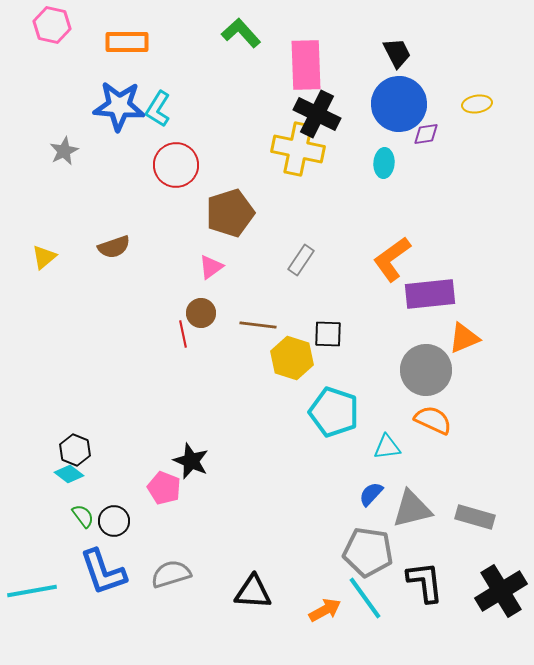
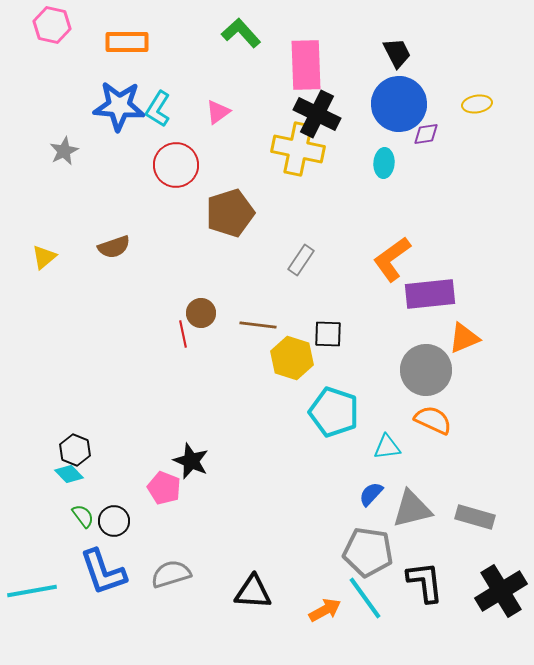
pink triangle at (211, 267): moved 7 px right, 155 px up
cyan diamond at (69, 474): rotated 8 degrees clockwise
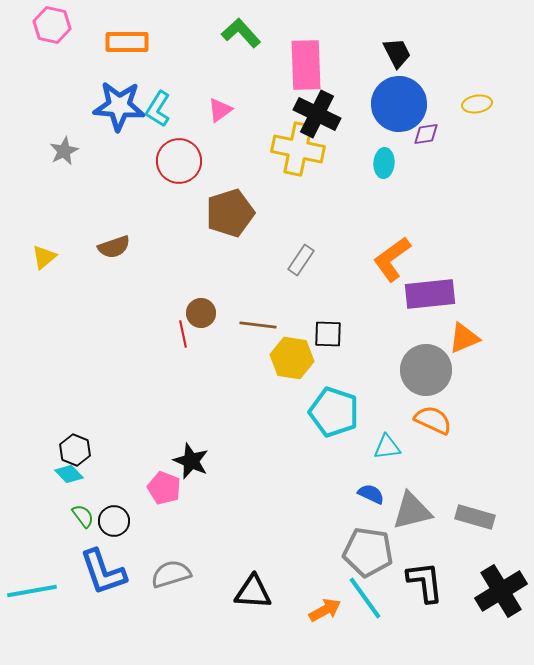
pink triangle at (218, 112): moved 2 px right, 2 px up
red circle at (176, 165): moved 3 px right, 4 px up
yellow hexagon at (292, 358): rotated 9 degrees counterclockwise
blue semicircle at (371, 494): rotated 72 degrees clockwise
gray triangle at (412, 509): moved 2 px down
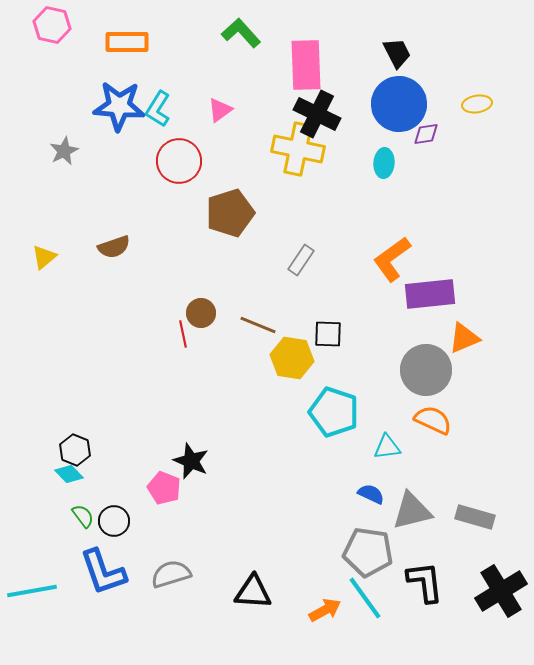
brown line at (258, 325): rotated 15 degrees clockwise
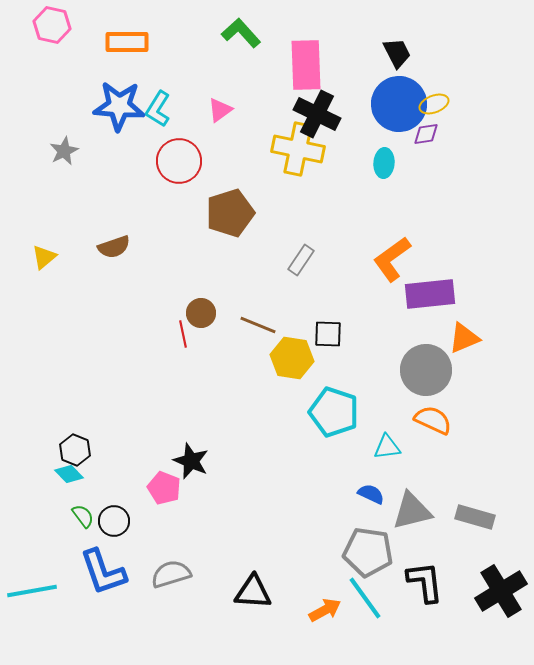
yellow ellipse at (477, 104): moved 43 px left; rotated 12 degrees counterclockwise
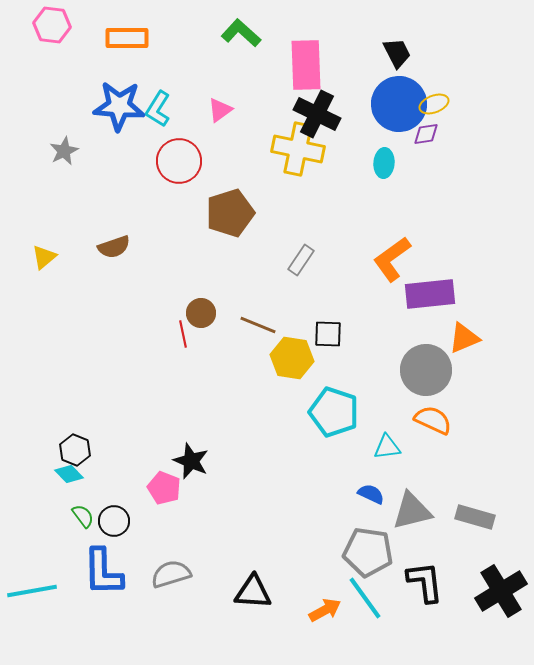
pink hexagon at (52, 25): rotated 6 degrees counterclockwise
green L-shape at (241, 33): rotated 6 degrees counterclockwise
orange rectangle at (127, 42): moved 4 px up
blue L-shape at (103, 572): rotated 18 degrees clockwise
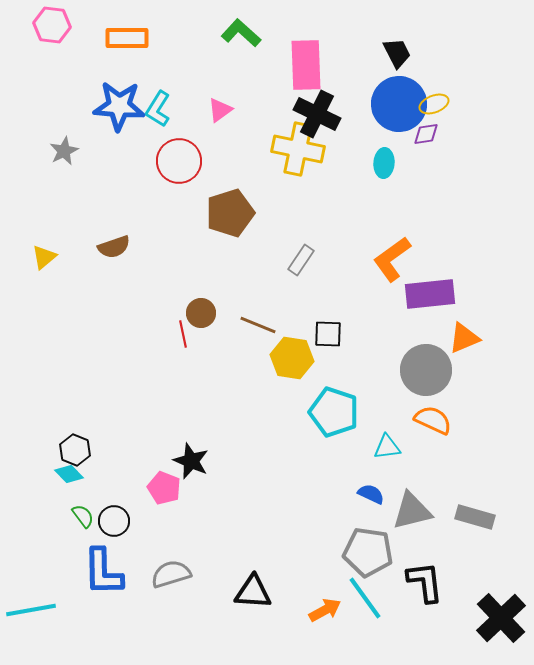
cyan line at (32, 591): moved 1 px left, 19 px down
black cross at (501, 591): moved 27 px down; rotated 12 degrees counterclockwise
